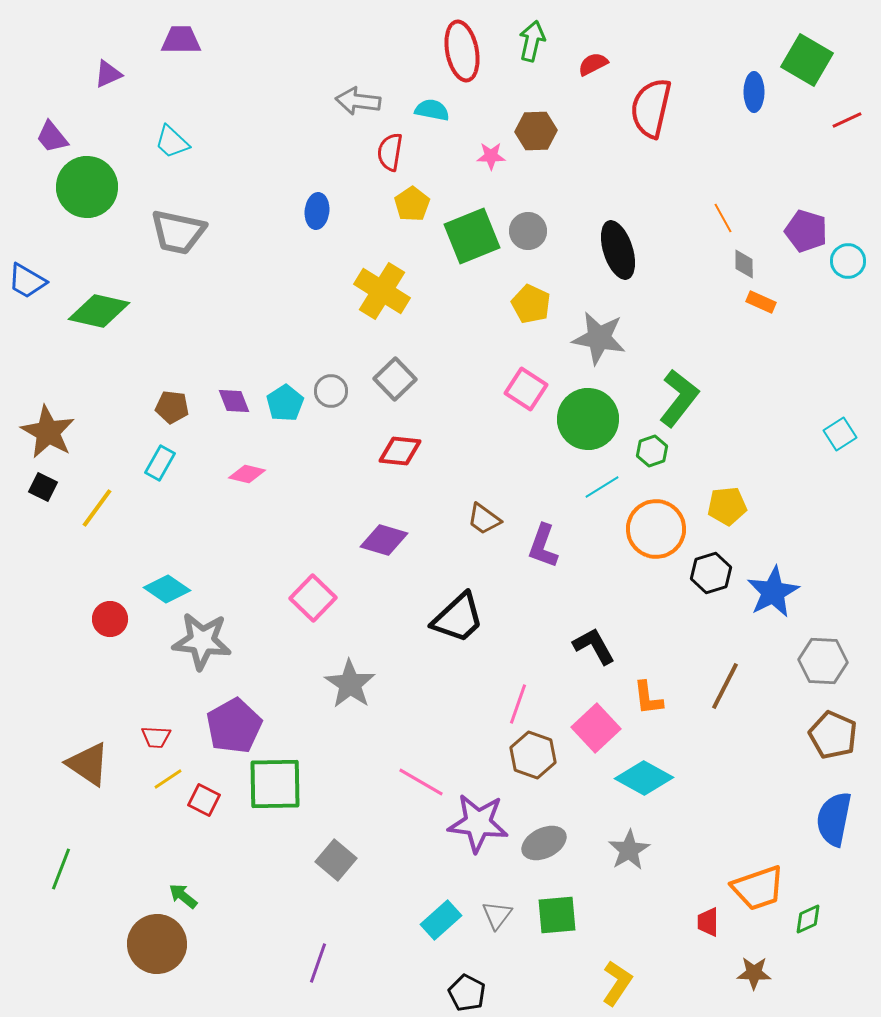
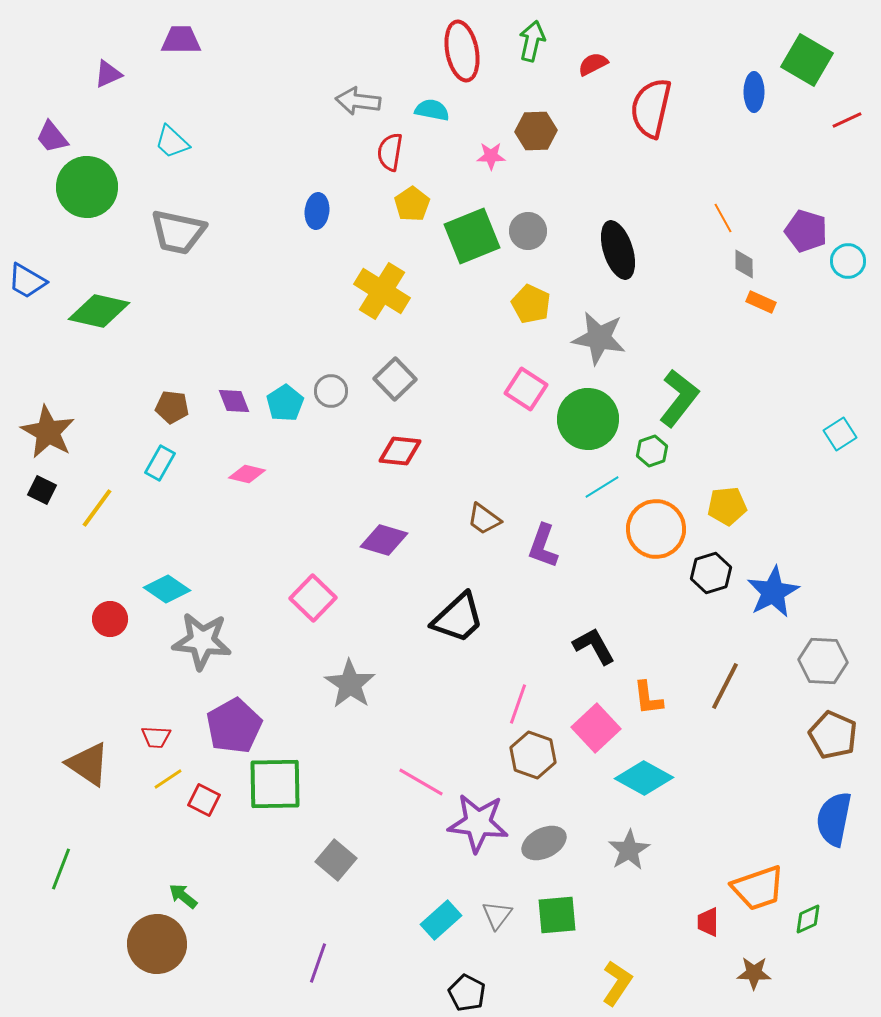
black square at (43, 487): moved 1 px left, 3 px down
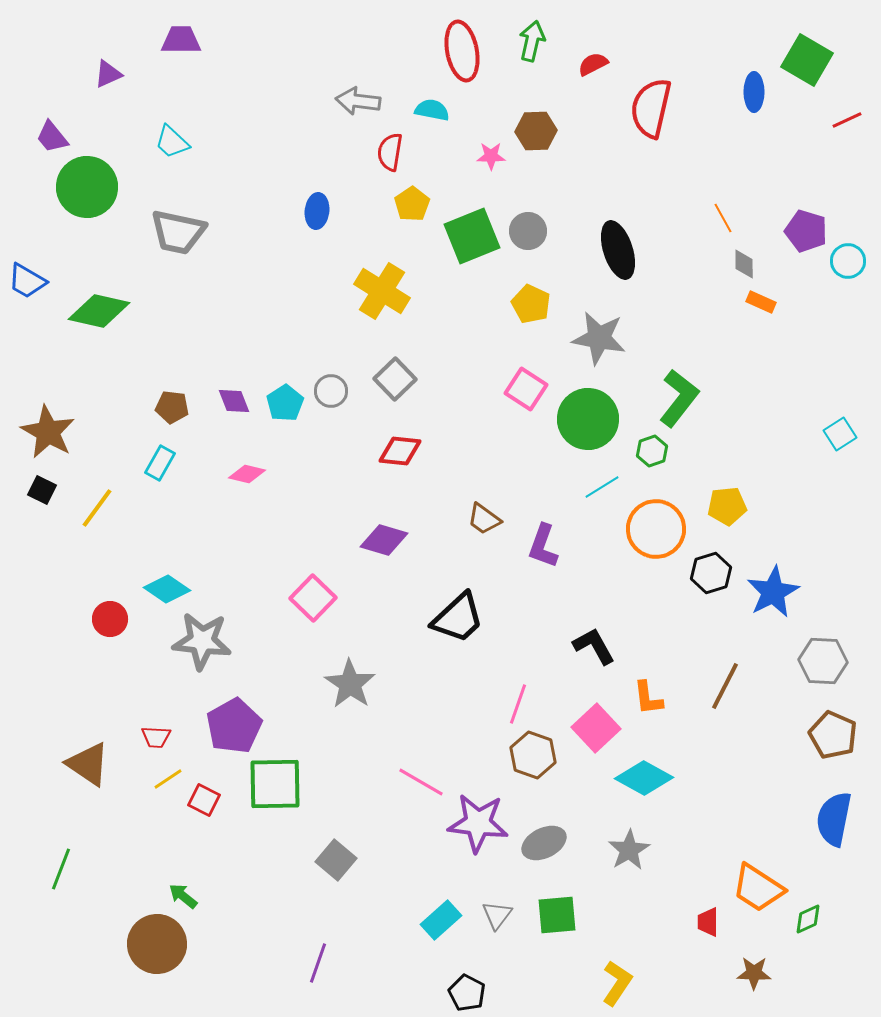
orange trapezoid at (758, 888): rotated 52 degrees clockwise
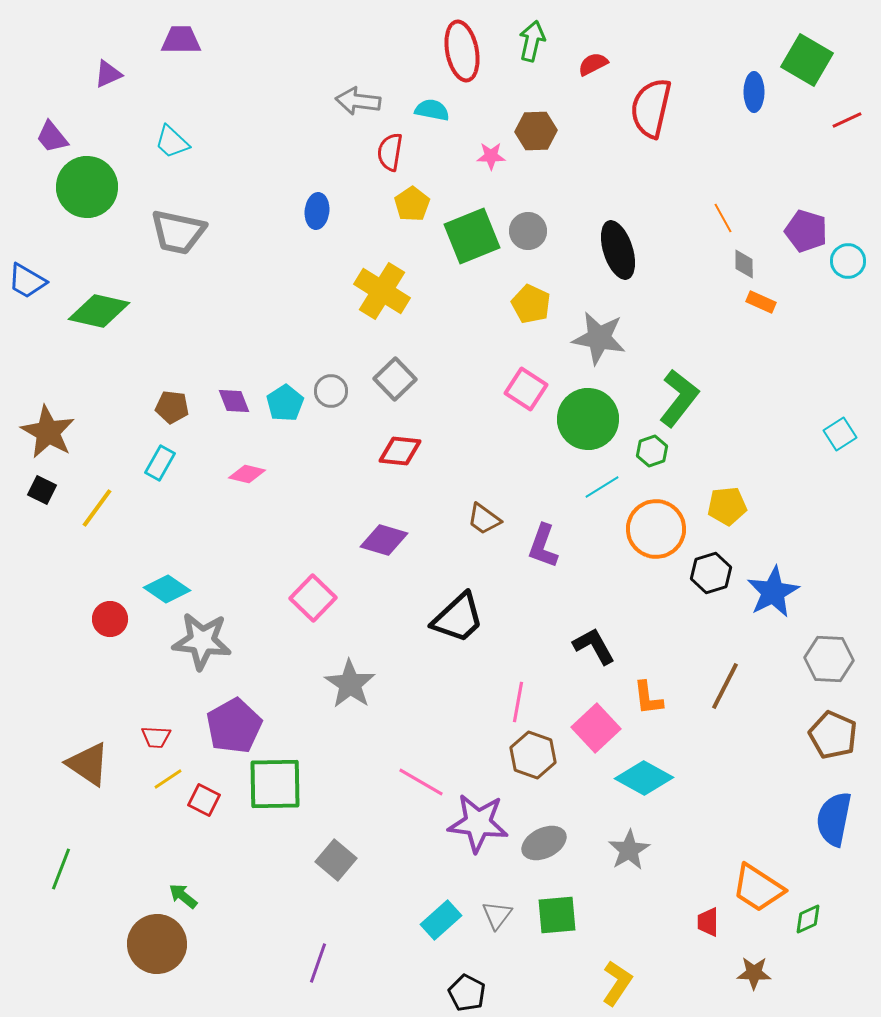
gray hexagon at (823, 661): moved 6 px right, 2 px up
pink line at (518, 704): moved 2 px up; rotated 9 degrees counterclockwise
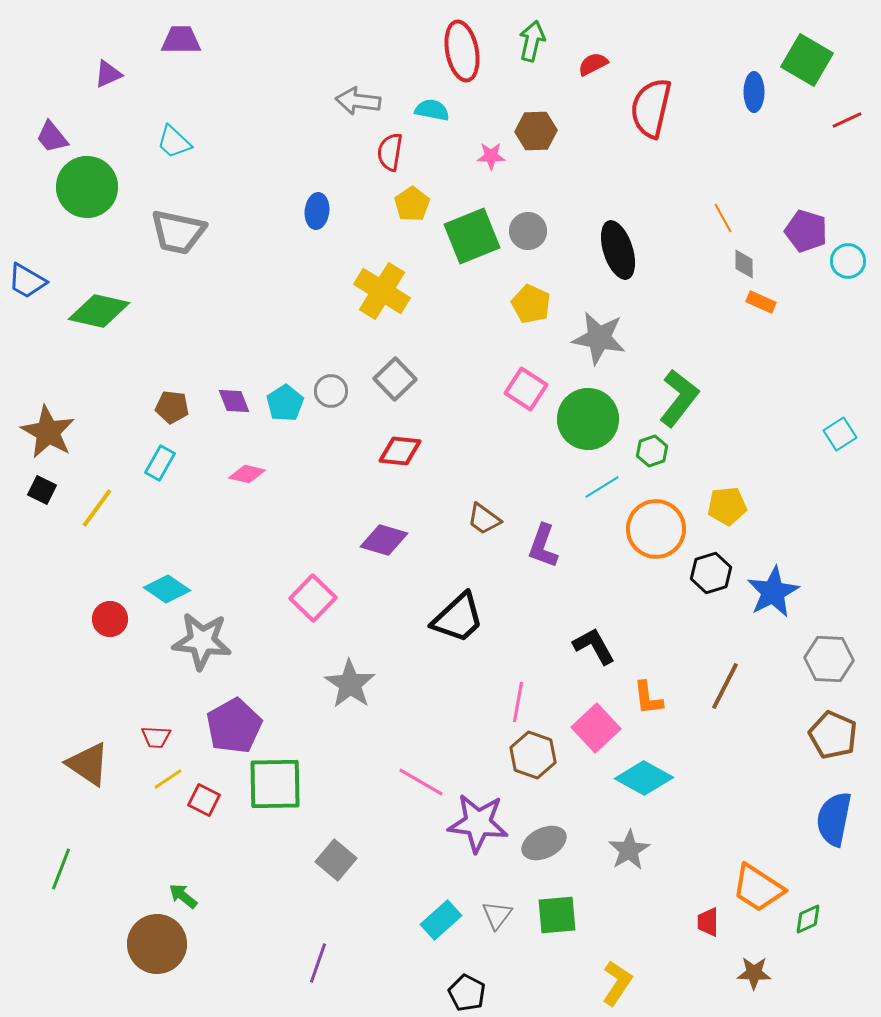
cyan trapezoid at (172, 142): moved 2 px right
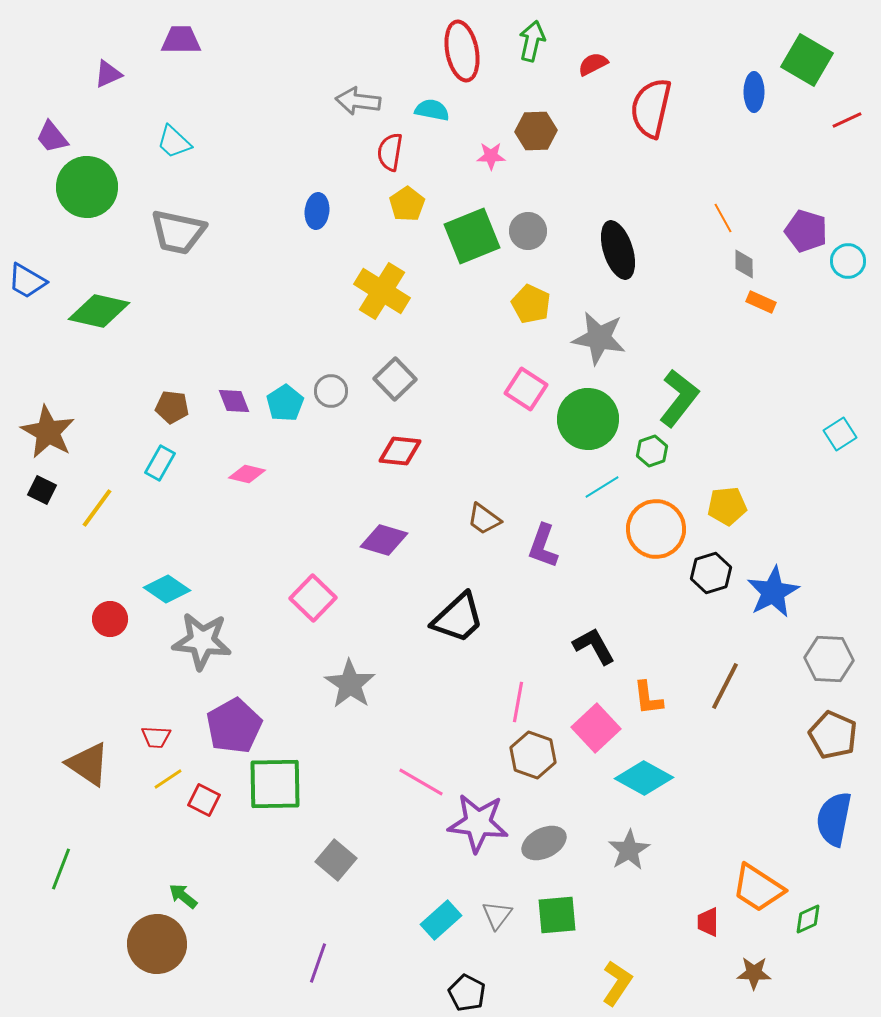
yellow pentagon at (412, 204): moved 5 px left
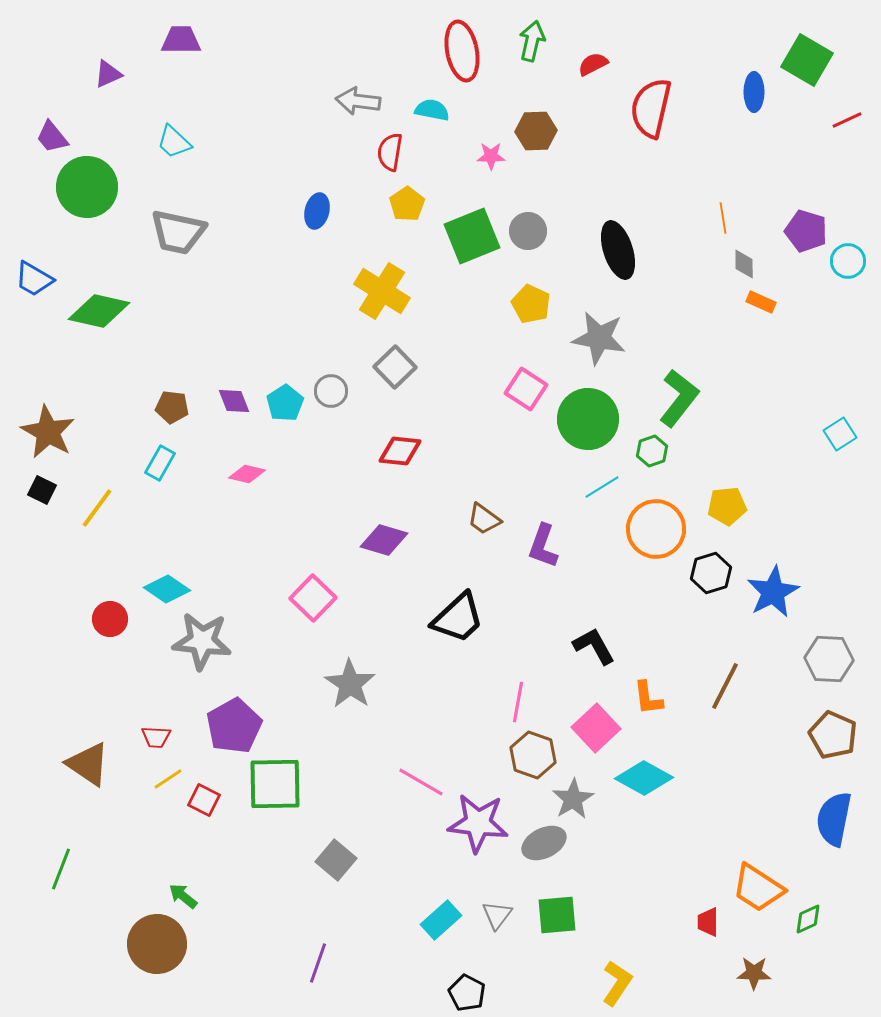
blue ellipse at (317, 211): rotated 8 degrees clockwise
orange line at (723, 218): rotated 20 degrees clockwise
blue trapezoid at (27, 281): moved 7 px right, 2 px up
gray square at (395, 379): moved 12 px up
gray star at (629, 850): moved 56 px left, 51 px up
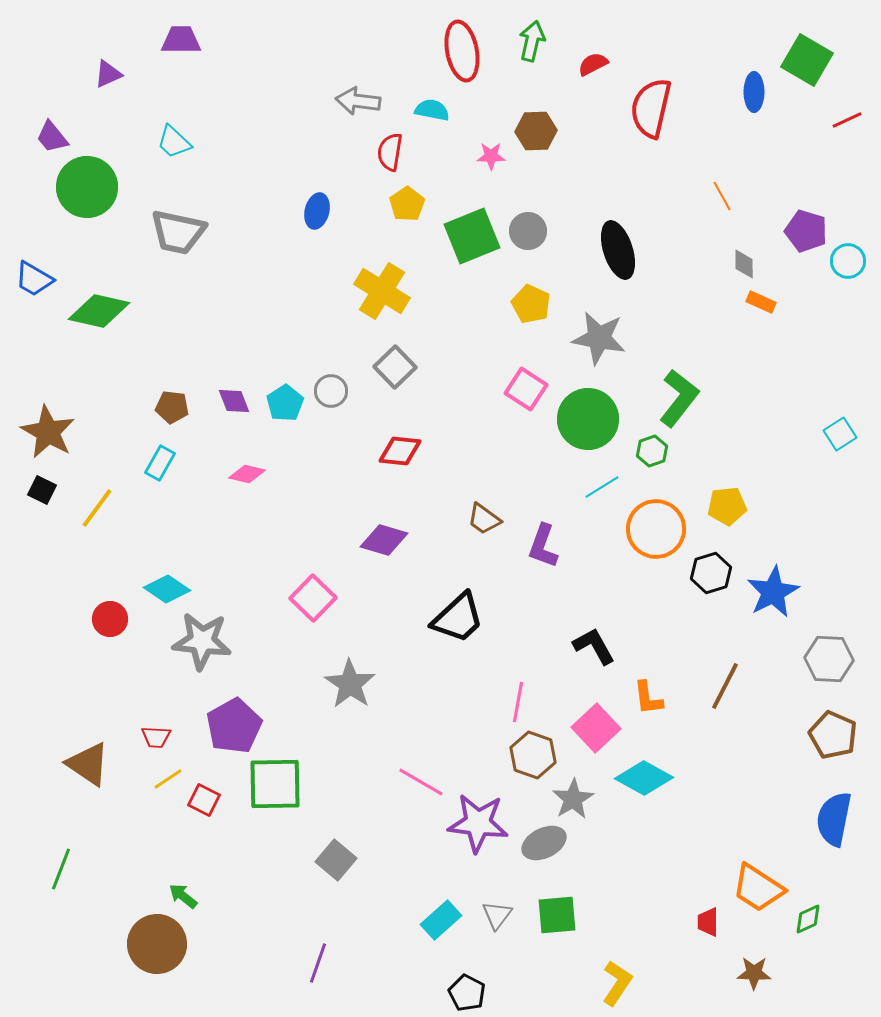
orange line at (723, 218): moved 1 px left, 22 px up; rotated 20 degrees counterclockwise
